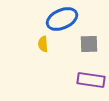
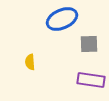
yellow semicircle: moved 13 px left, 18 px down
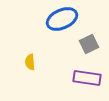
gray square: rotated 24 degrees counterclockwise
purple rectangle: moved 4 px left, 2 px up
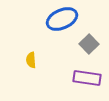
gray square: rotated 18 degrees counterclockwise
yellow semicircle: moved 1 px right, 2 px up
